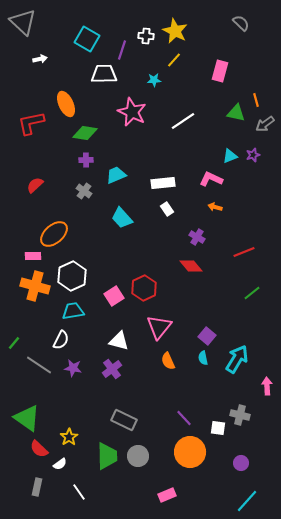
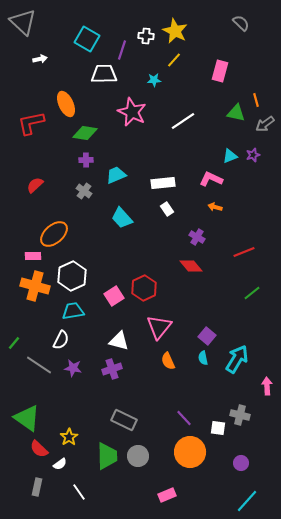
purple cross at (112, 369): rotated 18 degrees clockwise
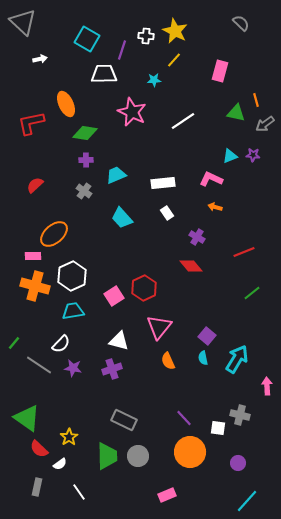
purple star at (253, 155): rotated 24 degrees clockwise
white rectangle at (167, 209): moved 4 px down
white semicircle at (61, 340): moved 4 px down; rotated 18 degrees clockwise
purple circle at (241, 463): moved 3 px left
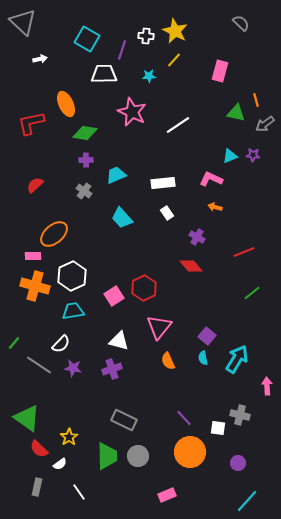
cyan star at (154, 80): moved 5 px left, 4 px up
white line at (183, 121): moved 5 px left, 4 px down
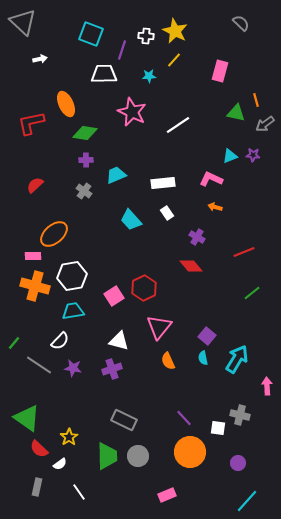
cyan square at (87, 39): moved 4 px right, 5 px up; rotated 10 degrees counterclockwise
cyan trapezoid at (122, 218): moved 9 px right, 2 px down
white hexagon at (72, 276): rotated 16 degrees clockwise
white semicircle at (61, 344): moved 1 px left, 3 px up
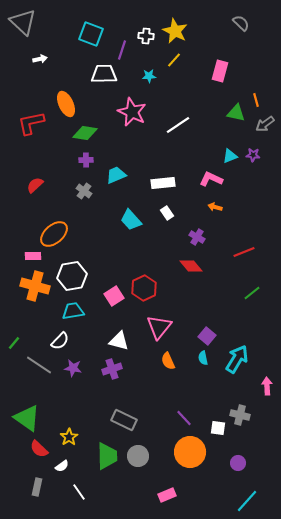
white semicircle at (60, 464): moved 2 px right, 2 px down
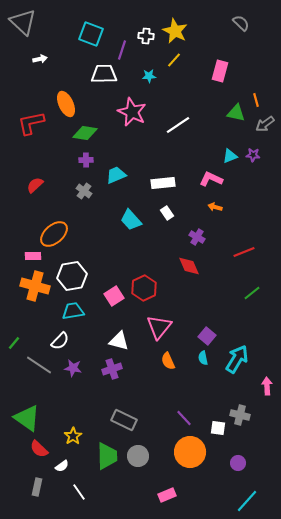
red diamond at (191, 266): moved 2 px left; rotated 15 degrees clockwise
yellow star at (69, 437): moved 4 px right, 1 px up
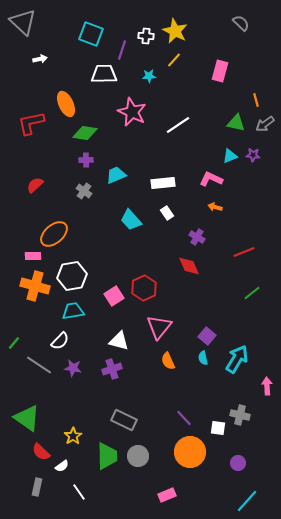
green triangle at (236, 113): moved 10 px down
red semicircle at (39, 449): moved 2 px right, 3 px down
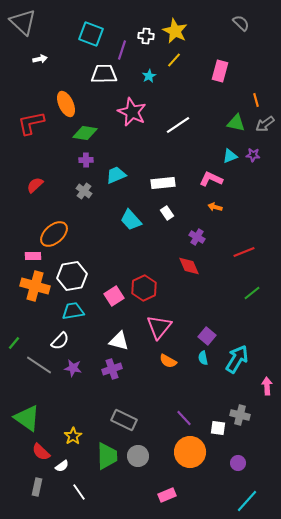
cyan star at (149, 76): rotated 24 degrees counterclockwise
orange semicircle at (168, 361): rotated 36 degrees counterclockwise
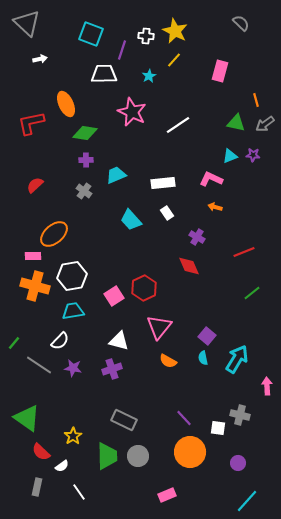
gray triangle at (23, 22): moved 4 px right, 1 px down
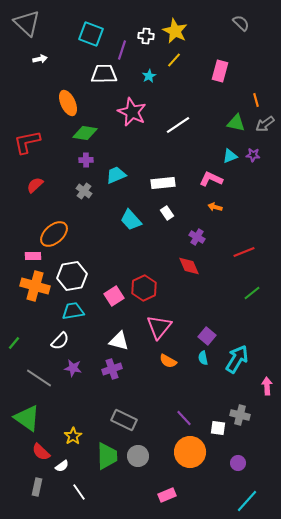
orange ellipse at (66, 104): moved 2 px right, 1 px up
red L-shape at (31, 123): moved 4 px left, 19 px down
gray line at (39, 365): moved 13 px down
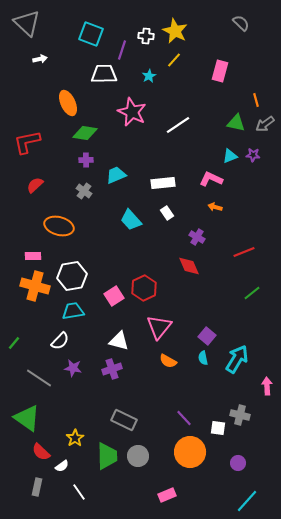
orange ellipse at (54, 234): moved 5 px right, 8 px up; rotated 56 degrees clockwise
yellow star at (73, 436): moved 2 px right, 2 px down
